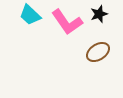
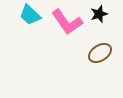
brown ellipse: moved 2 px right, 1 px down
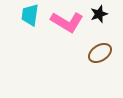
cyan trapezoid: rotated 55 degrees clockwise
pink L-shape: rotated 24 degrees counterclockwise
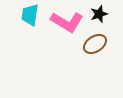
brown ellipse: moved 5 px left, 9 px up
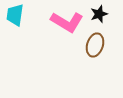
cyan trapezoid: moved 15 px left
brown ellipse: moved 1 px down; rotated 40 degrees counterclockwise
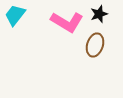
cyan trapezoid: rotated 30 degrees clockwise
